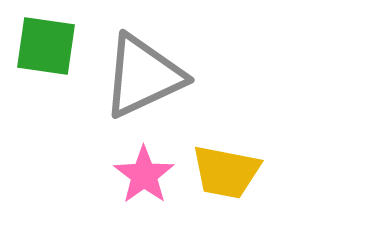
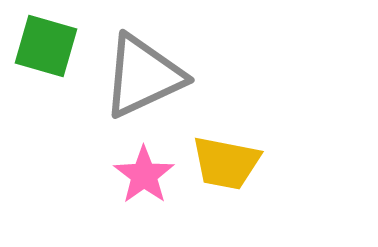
green square: rotated 8 degrees clockwise
yellow trapezoid: moved 9 px up
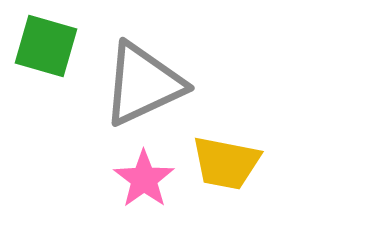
gray triangle: moved 8 px down
pink star: moved 4 px down
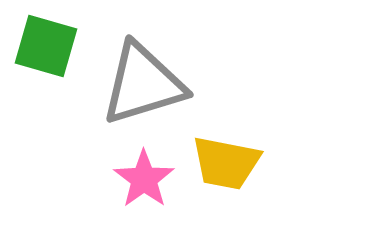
gray triangle: rotated 8 degrees clockwise
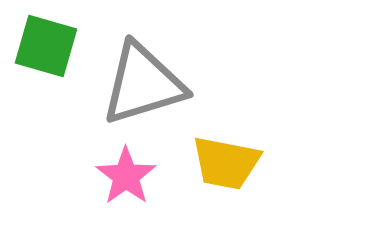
pink star: moved 18 px left, 3 px up
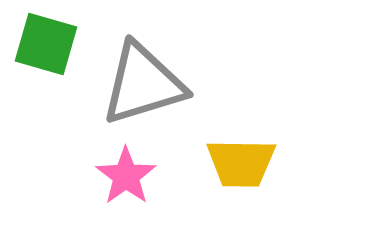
green square: moved 2 px up
yellow trapezoid: moved 15 px right; rotated 10 degrees counterclockwise
